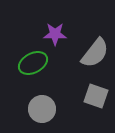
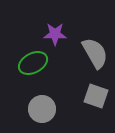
gray semicircle: rotated 68 degrees counterclockwise
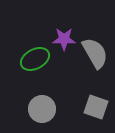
purple star: moved 9 px right, 5 px down
green ellipse: moved 2 px right, 4 px up
gray square: moved 11 px down
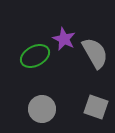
purple star: rotated 25 degrees clockwise
green ellipse: moved 3 px up
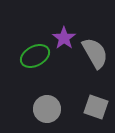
purple star: moved 1 px up; rotated 10 degrees clockwise
gray circle: moved 5 px right
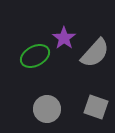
gray semicircle: rotated 72 degrees clockwise
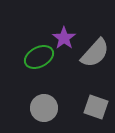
green ellipse: moved 4 px right, 1 px down
gray circle: moved 3 px left, 1 px up
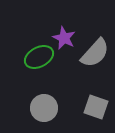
purple star: rotated 10 degrees counterclockwise
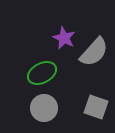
gray semicircle: moved 1 px left, 1 px up
green ellipse: moved 3 px right, 16 px down
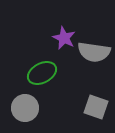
gray semicircle: rotated 56 degrees clockwise
gray circle: moved 19 px left
